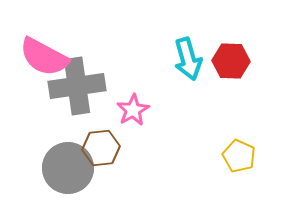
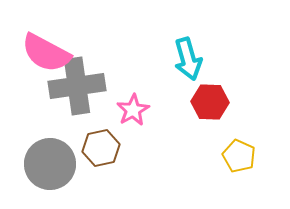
pink semicircle: moved 2 px right, 4 px up
red hexagon: moved 21 px left, 41 px down
brown hexagon: rotated 6 degrees counterclockwise
gray circle: moved 18 px left, 4 px up
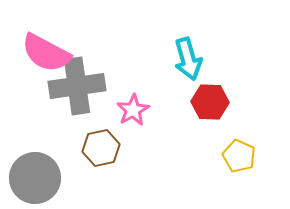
gray circle: moved 15 px left, 14 px down
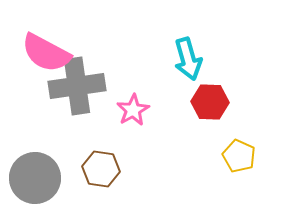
brown hexagon: moved 21 px down; rotated 21 degrees clockwise
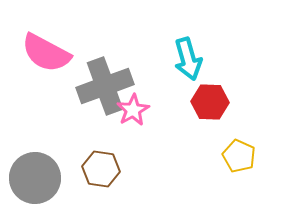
gray cross: moved 28 px right; rotated 12 degrees counterclockwise
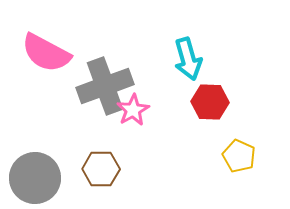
brown hexagon: rotated 9 degrees counterclockwise
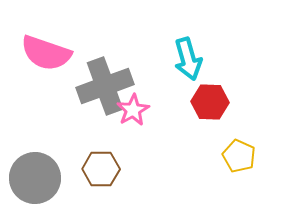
pink semicircle: rotated 9 degrees counterclockwise
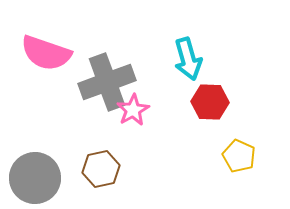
gray cross: moved 2 px right, 4 px up
brown hexagon: rotated 12 degrees counterclockwise
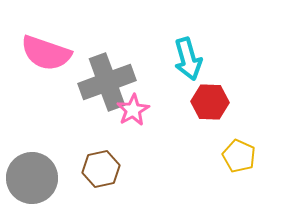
gray circle: moved 3 px left
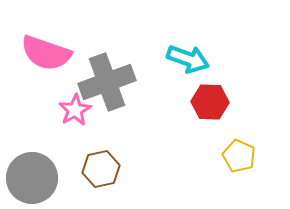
cyan arrow: rotated 54 degrees counterclockwise
pink star: moved 58 px left
